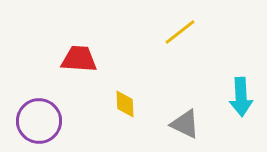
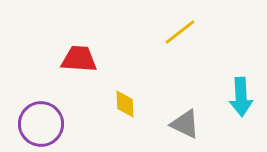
purple circle: moved 2 px right, 3 px down
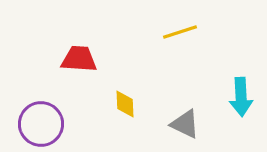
yellow line: rotated 20 degrees clockwise
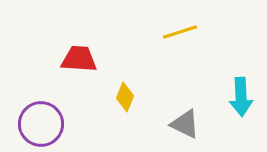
yellow diamond: moved 7 px up; rotated 24 degrees clockwise
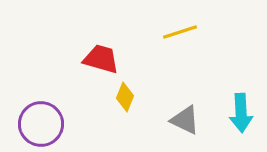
red trapezoid: moved 22 px right; rotated 12 degrees clockwise
cyan arrow: moved 16 px down
gray triangle: moved 4 px up
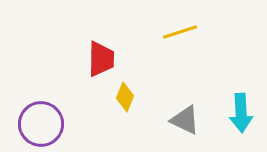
red trapezoid: rotated 75 degrees clockwise
